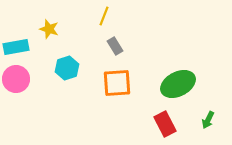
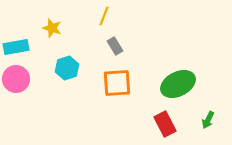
yellow star: moved 3 px right, 1 px up
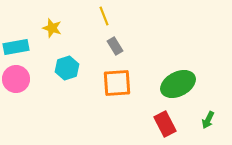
yellow line: rotated 42 degrees counterclockwise
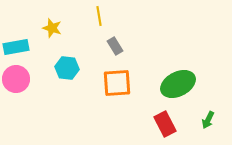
yellow line: moved 5 px left; rotated 12 degrees clockwise
cyan hexagon: rotated 25 degrees clockwise
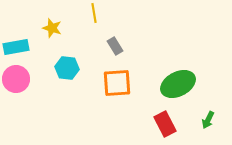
yellow line: moved 5 px left, 3 px up
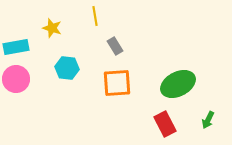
yellow line: moved 1 px right, 3 px down
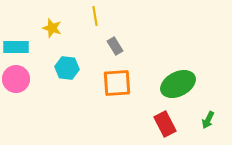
cyan rectangle: rotated 10 degrees clockwise
